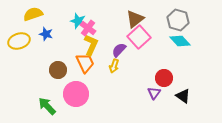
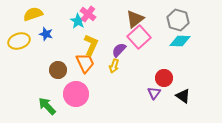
cyan star: rotated 14 degrees clockwise
pink cross: moved 14 px up
cyan diamond: rotated 45 degrees counterclockwise
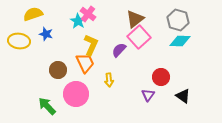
yellow ellipse: rotated 25 degrees clockwise
yellow arrow: moved 5 px left, 14 px down; rotated 24 degrees counterclockwise
red circle: moved 3 px left, 1 px up
purple triangle: moved 6 px left, 2 px down
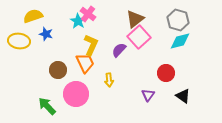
yellow semicircle: moved 2 px down
cyan diamond: rotated 15 degrees counterclockwise
red circle: moved 5 px right, 4 px up
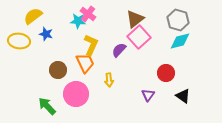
yellow semicircle: rotated 18 degrees counterclockwise
cyan star: rotated 28 degrees counterclockwise
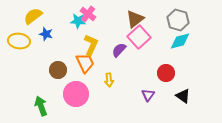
green arrow: moved 6 px left; rotated 24 degrees clockwise
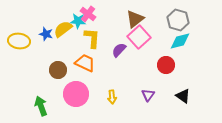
yellow semicircle: moved 30 px right, 13 px down
yellow L-shape: moved 1 px right, 7 px up; rotated 20 degrees counterclockwise
orange trapezoid: rotated 40 degrees counterclockwise
red circle: moved 8 px up
yellow arrow: moved 3 px right, 17 px down
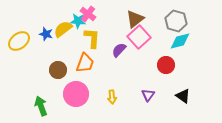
gray hexagon: moved 2 px left, 1 px down
yellow ellipse: rotated 45 degrees counterclockwise
orange trapezoid: rotated 85 degrees clockwise
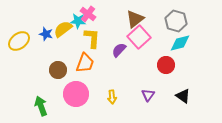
cyan diamond: moved 2 px down
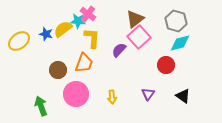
orange trapezoid: moved 1 px left
purple triangle: moved 1 px up
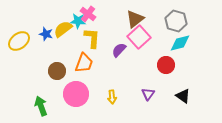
brown circle: moved 1 px left, 1 px down
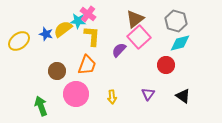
yellow L-shape: moved 2 px up
orange trapezoid: moved 3 px right, 2 px down
